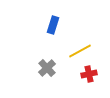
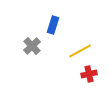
gray cross: moved 15 px left, 22 px up
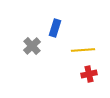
blue rectangle: moved 2 px right, 3 px down
yellow line: moved 3 px right, 1 px up; rotated 25 degrees clockwise
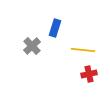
yellow line: rotated 10 degrees clockwise
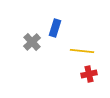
gray cross: moved 4 px up
yellow line: moved 1 px left, 1 px down
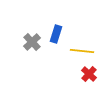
blue rectangle: moved 1 px right, 6 px down
red cross: rotated 35 degrees counterclockwise
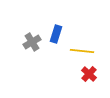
gray cross: rotated 12 degrees clockwise
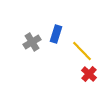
yellow line: rotated 40 degrees clockwise
